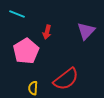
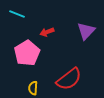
red arrow: rotated 56 degrees clockwise
pink pentagon: moved 1 px right, 2 px down
red semicircle: moved 3 px right
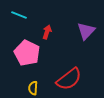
cyan line: moved 2 px right, 1 px down
red arrow: rotated 128 degrees clockwise
pink pentagon: rotated 15 degrees counterclockwise
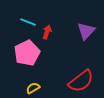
cyan line: moved 9 px right, 7 px down
pink pentagon: rotated 20 degrees clockwise
red semicircle: moved 12 px right, 2 px down
yellow semicircle: rotated 56 degrees clockwise
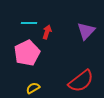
cyan line: moved 1 px right, 1 px down; rotated 21 degrees counterclockwise
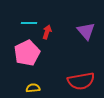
purple triangle: rotated 24 degrees counterclockwise
red semicircle: rotated 28 degrees clockwise
yellow semicircle: rotated 24 degrees clockwise
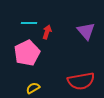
yellow semicircle: rotated 24 degrees counterclockwise
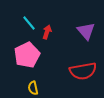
cyan line: rotated 49 degrees clockwise
pink pentagon: moved 2 px down
red semicircle: moved 2 px right, 10 px up
yellow semicircle: rotated 72 degrees counterclockwise
